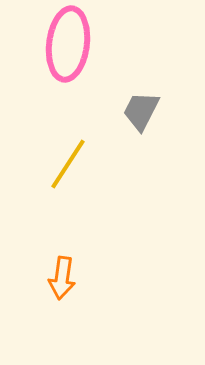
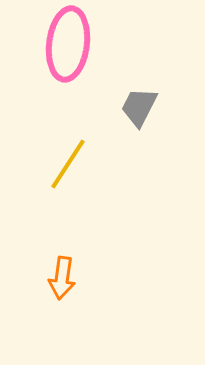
gray trapezoid: moved 2 px left, 4 px up
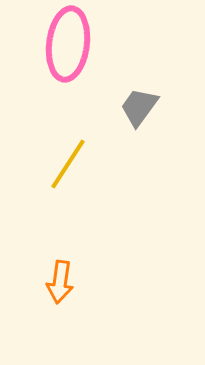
gray trapezoid: rotated 9 degrees clockwise
orange arrow: moved 2 px left, 4 px down
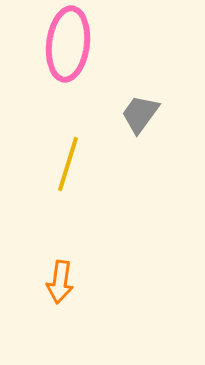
gray trapezoid: moved 1 px right, 7 px down
yellow line: rotated 16 degrees counterclockwise
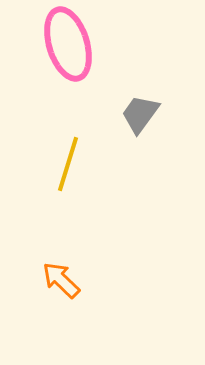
pink ellipse: rotated 24 degrees counterclockwise
orange arrow: moved 1 px right, 2 px up; rotated 126 degrees clockwise
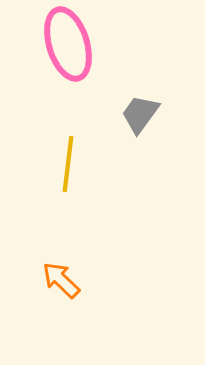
yellow line: rotated 10 degrees counterclockwise
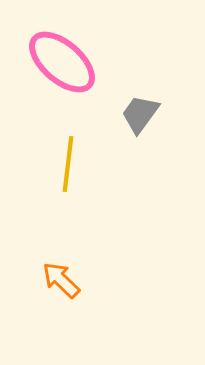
pink ellipse: moved 6 px left, 18 px down; rotated 32 degrees counterclockwise
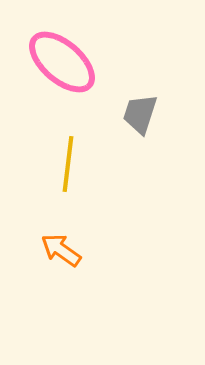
gray trapezoid: rotated 18 degrees counterclockwise
orange arrow: moved 30 px up; rotated 9 degrees counterclockwise
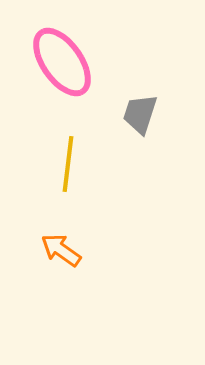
pink ellipse: rotated 14 degrees clockwise
